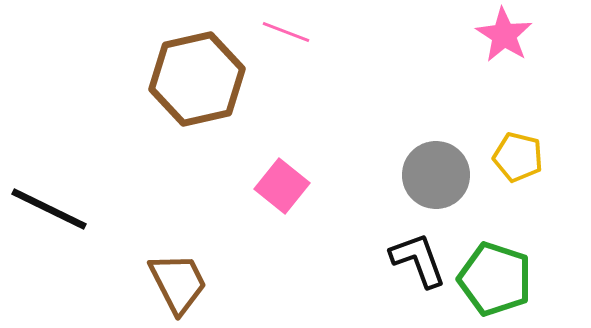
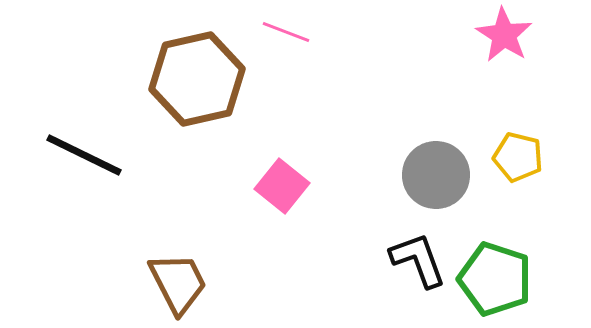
black line: moved 35 px right, 54 px up
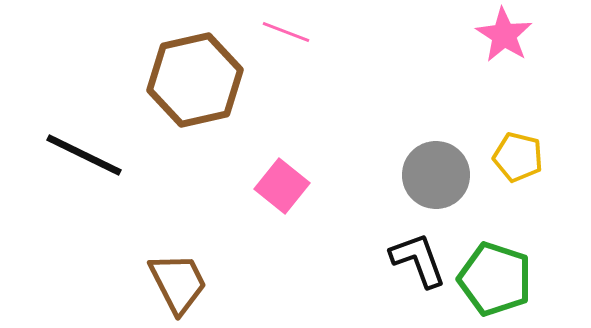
brown hexagon: moved 2 px left, 1 px down
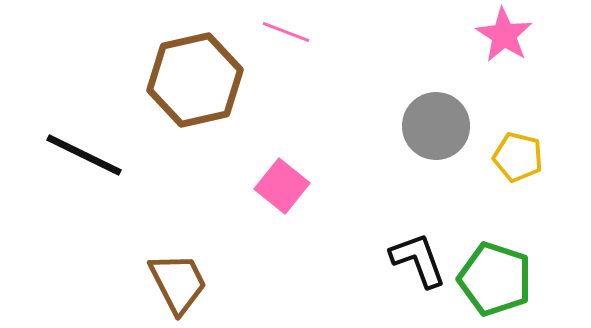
gray circle: moved 49 px up
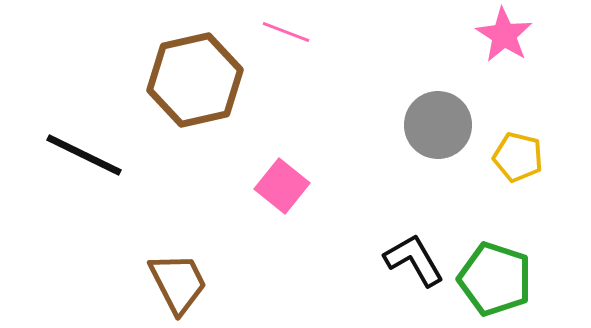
gray circle: moved 2 px right, 1 px up
black L-shape: moved 4 px left; rotated 10 degrees counterclockwise
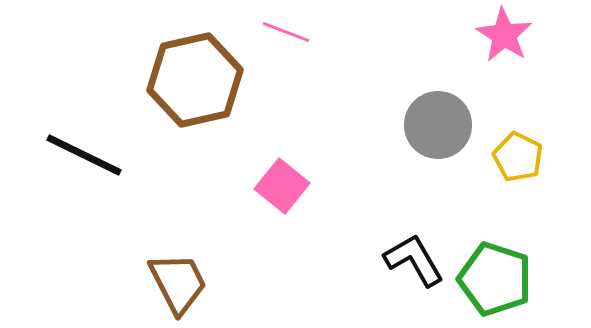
yellow pentagon: rotated 12 degrees clockwise
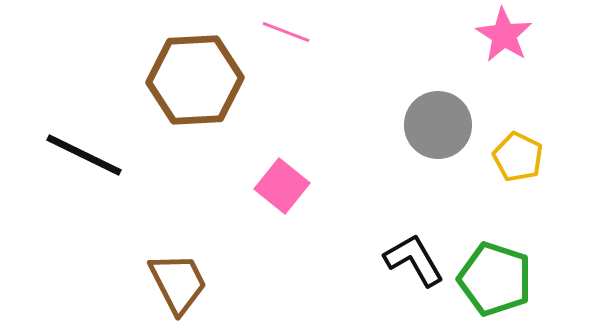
brown hexagon: rotated 10 degrees clockwise
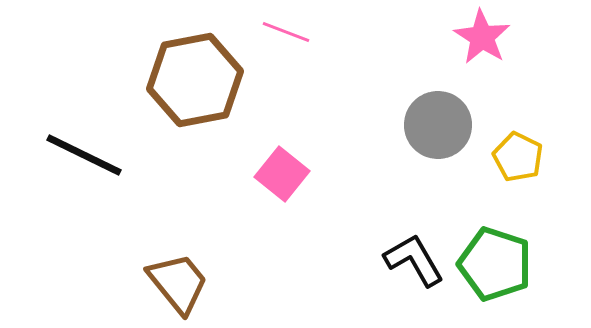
pink star: moved 22 px left, 2 px down
brown hexagon: rotated 8 degrees counterclockwise
pink square: moved 12 px up
green pentagon: moved 15 px up
brown trapezoid: rotated 12 degrees counterclockwise
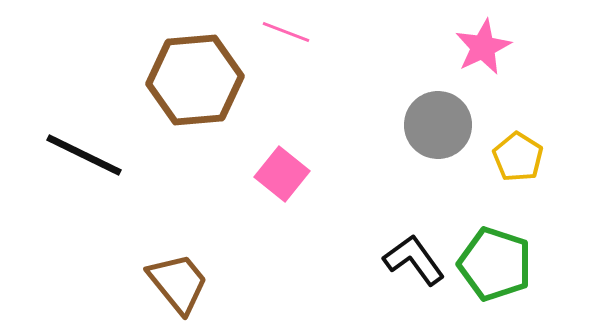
pink star: moved 1 px right, 10 px down; rotated 14 degrees clockwise
brown hexagon: rotated 6 degrees clockwise
yellow pentagon: rotated 6 degrees clockwise
black L-shape: rotated 6 degrees counterclockwise
